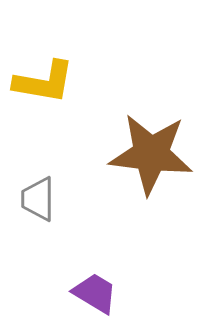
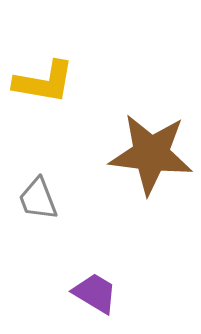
gray trapezoid: rotated 21 degrees counterclockwise
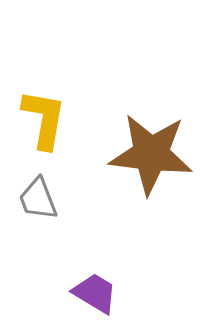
yellow L-shape: moved 37 px down; rotated 90 degrees counterclockwise
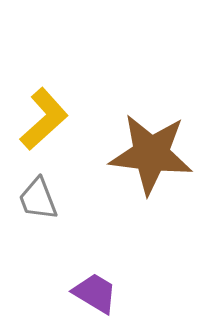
yellow L-shape: rotated 38 degrees clockwise
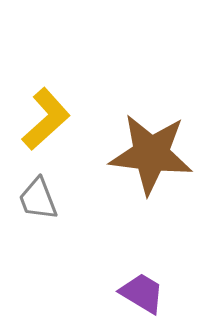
yellow L-shape: moved 2 px right
purple trapezoid: moved 47 px right
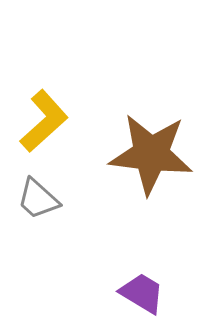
yellow L-shape: moved 2 px left, 2 px down
gray trapezoid: rotated 27 degrees counterclockwise
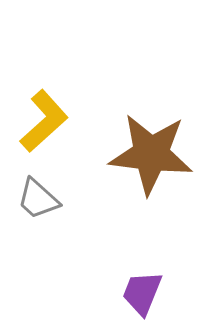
purple trapezoid: rotated 99 degrees counterclockwise
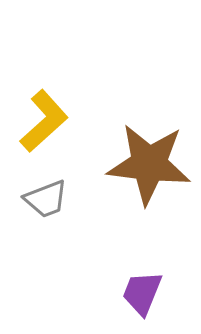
brown star: moved 2 px left, 10 px down
gray trapezoid: moved 8 px right; rotated 63 degrees counterclockwise
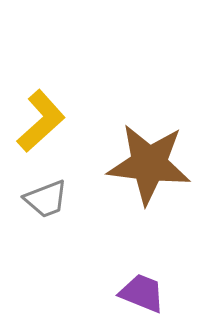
yellow L-shape: moved 3 px left
purple trapezoid: rotated 90 degrees clockwise
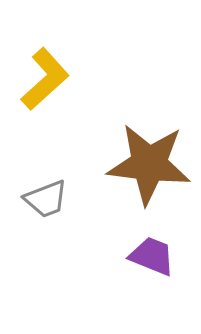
yellow L-shape: moved 4 px right, 42 px up
purple trapezoid: moved 10 px right, 37 px up
